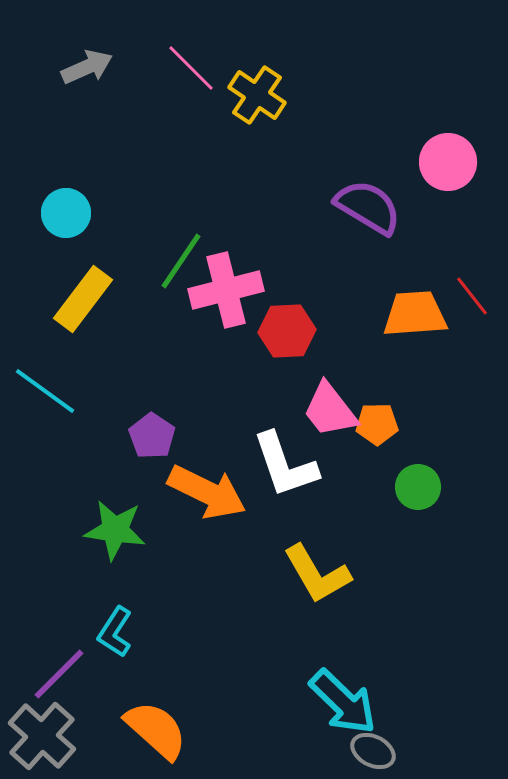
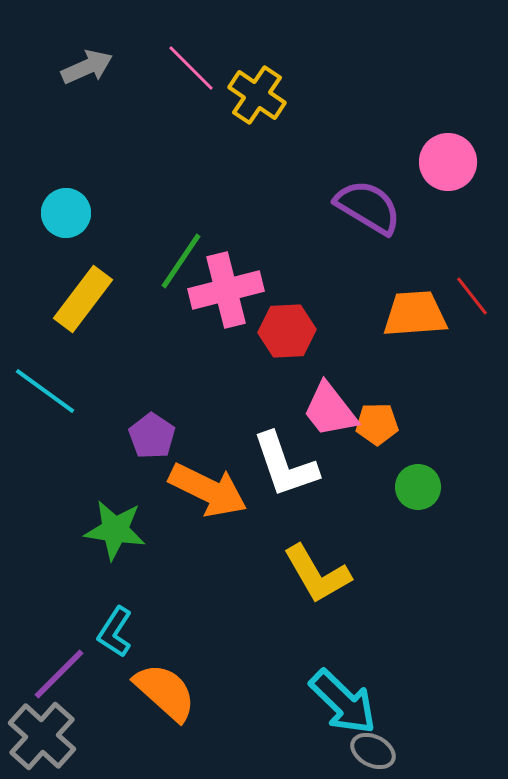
orange arrow: moved 1 px right, 2 px up
orange semicircle: moved 9 px right, 38 px up
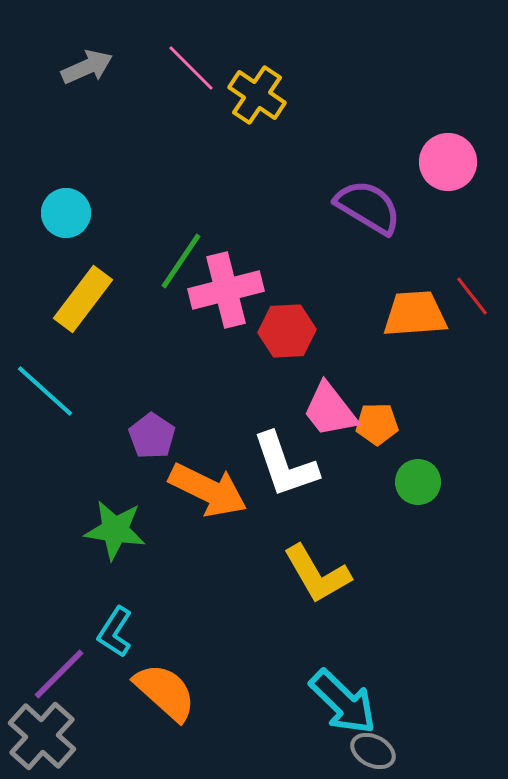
cyan line: rotated 6 degrees clockwise
green circle: moved 5 px up
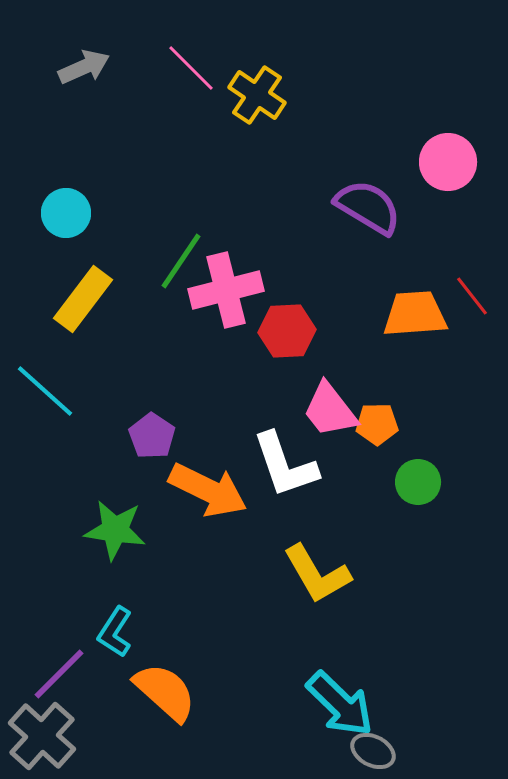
gray arrow: moved 3 px left
cyan arrow: moved 3 px left, 2 px down
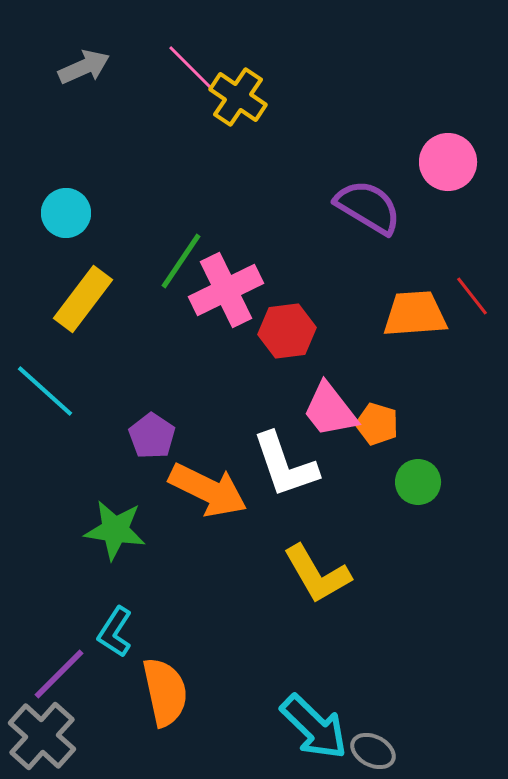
yellow cross: moved 19 px left, 2 px down
pink cross: rotated 12 degrees counterclockwise
red hexagon: rotated 4 degrees counterclockwise
orange pentagon: rotated 18 degrees clockwise
orange semicircle: rotated 36 degrees clockwise
cyan arrow: moved 26 px left, 23 px down
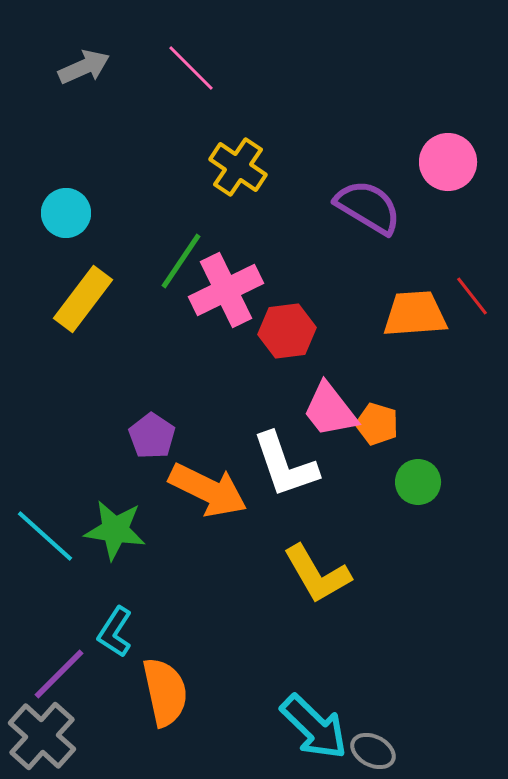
yellow cross: moved 70 px down
cyan line: moved 145 px down
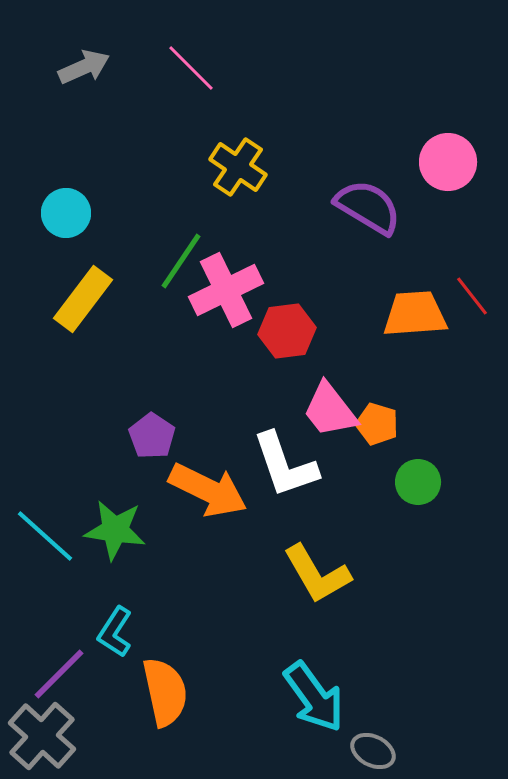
cyan arrow: moved 30 px up; rotated 10 degrees clockwise
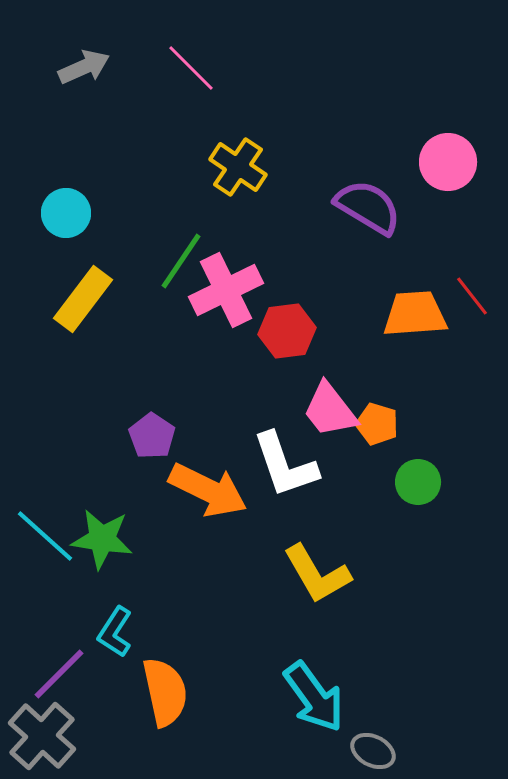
green star: moved 13 px left, 9 px down
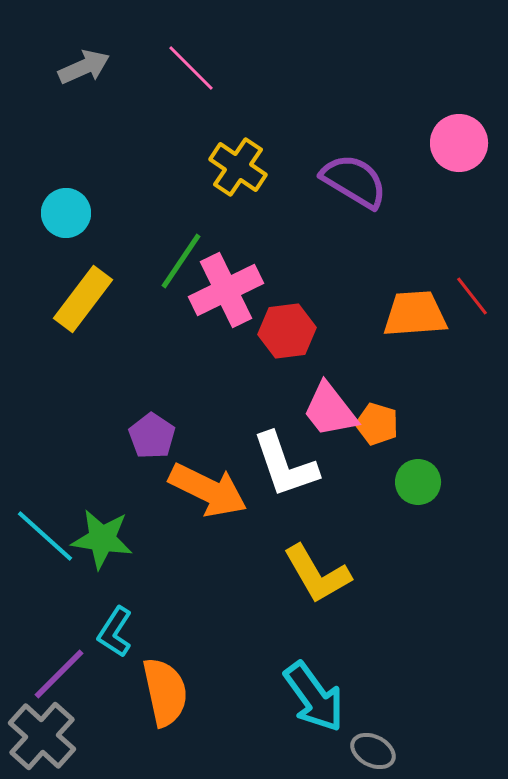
pink circle: moved 11 px right, 19 px up
purple semicircle: moved 14 px left, 26 px up
